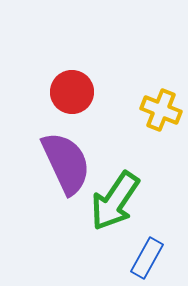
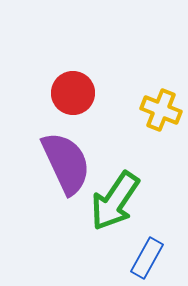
red circle: moved 1 px right, 1 px down
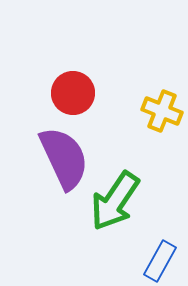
yellow cross: moved 1 px right, 1 px down
purple semicircle: moved 2 px left, 5 px up
blue rectangle: moved 13 px right, 3 px down
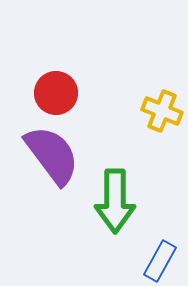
red circle: moved 17 px left
purple semicircle: moved 12 px left, 3 px up; rotated 12 degrees counterclockwise
green arrow: rotated 34 degrees counterclockwise
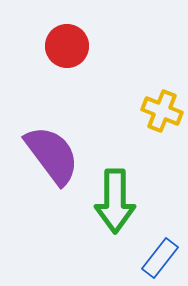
red circle: moved 11 px right, 47 px up
blue rectangle: moved 3 px up; rotated 9 degrees clockwise
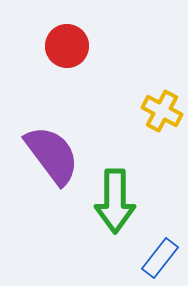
yellow cross: rotated 6 degrees clockwise
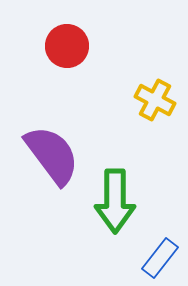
yellow cross: moved 7 px left, 11 px up
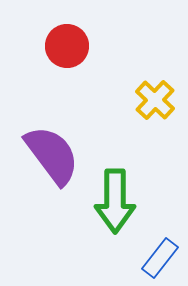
yellow cross: rotated 15 degrees clockwise
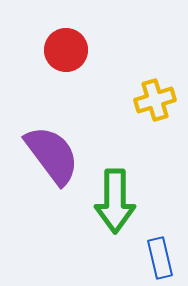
red circle: moved 1 px left, 4 px down
yellow cross: rotated 30 degrees clockwise
blue rectangle: rotated 51 degrees counterclockwise
